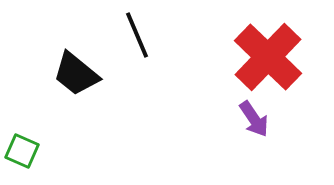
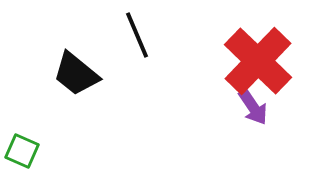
red cross: moved 10 px left, 4 px down
purple arrow: moved 1 px left, 12 px up
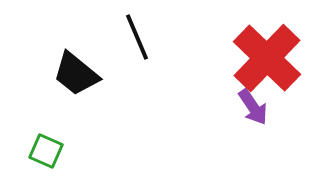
black line: moved 2 px down
red cross: moved 9 px right, 3 px up
green square: moved 24 px right
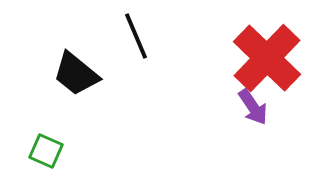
black line: moved 1 px left, 1 px up
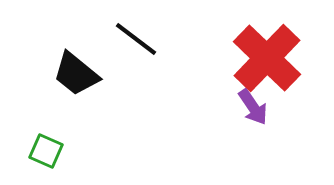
black line: moved 3 px down; rotated 30 degrees counterclockwise
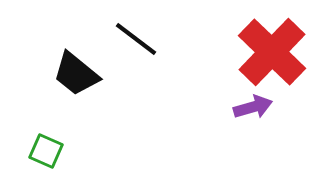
red cross: moved 5 px right, 6 px up
purple arrow: rotated 72 degrees counterclockwise
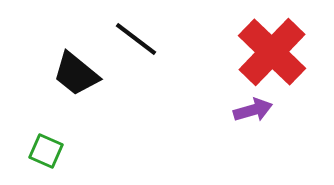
purple arrow: moved 3 px down
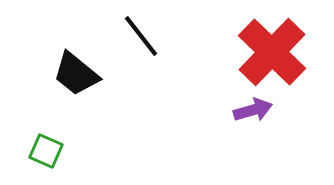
black line: moved 5 px right, 3 px up; rotated 15 degrees clockwise
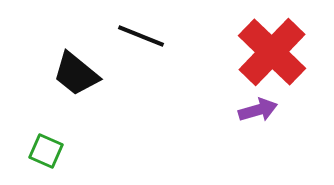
black line: rotated 30 degrees counterclockwise
purple arrow: moved 5 px right
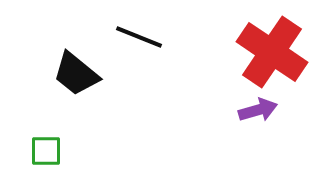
black line: moved 2 px left, 1 px down
red cross: rotated 10 degrees counterclockwise
green square: rotated 24 degrees counterclockwise
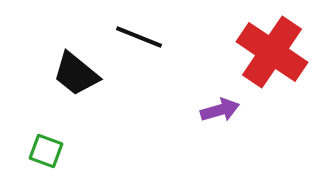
purple arrow: moved 38 px left
green square: rotated 20 degrees clockwise
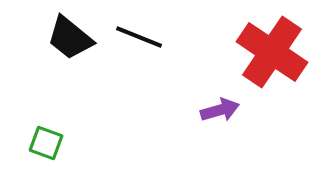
black trapezoid: moved 6 px left, 36 px up
green square: moved 8 px up
